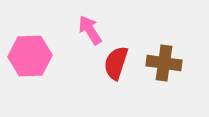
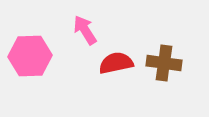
pink arrow: moved 5 px left
red semicircle: rotated 60 degrees clockwise
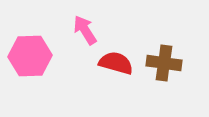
red semicircle: rotated 28 degrees clockwise
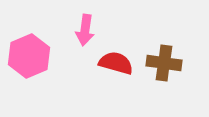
pink arrow: rotated 140 degrees counterclockwise
pink hexagon: moved 1 px left; rotated 21 degrees counterclockwise
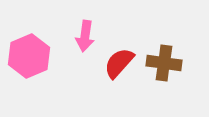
pink arrow: moved 6 px down
red semicircle: moved 3 px right; rotated 64 degrees counterclockwise
